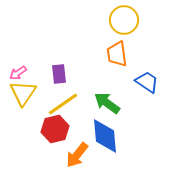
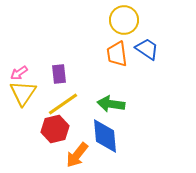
pink arrow: moved 1 px right
blue trapezoid: moved 33 px up
green arrow: moved 4 px right, 1 px down; rotated 28 degrees counterclockwise
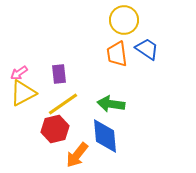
yellow triangle: rotated 28 degrees clockwise
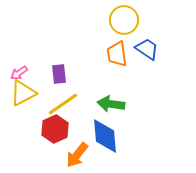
red hexagon: rotated 12 degrees counterclockwise
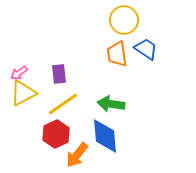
blue trapezoid: moved 1 px left
red hexagon: moved 1 px right, 5 px down
